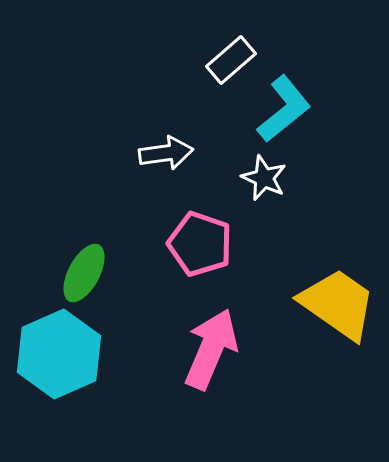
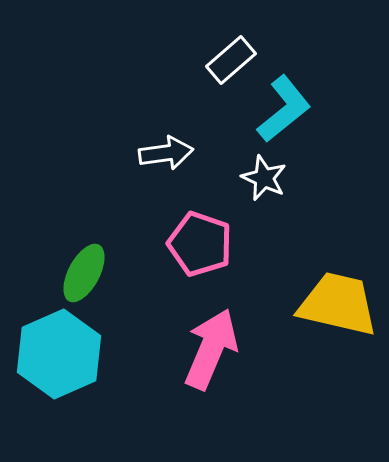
yellow trapezoid: rotated 22 degrees counterclockwise
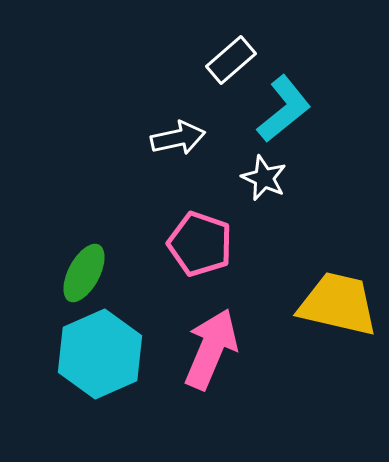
white arrow: moved 12 px right, 15 px up; rotated 4 degrees counterclockwise
cyan hexagon: moved 41 px right
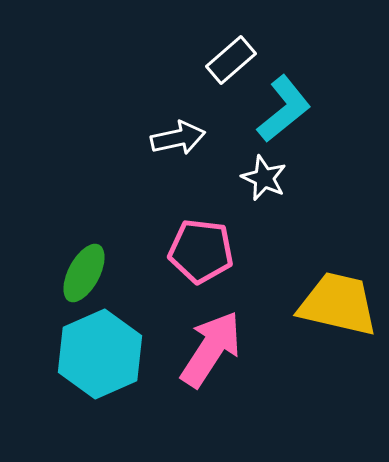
pink pentagon: moved 1 px right, 7 px down; rotated 12 degrees counterclockwise
pink arrow: rotated 10 degrees clockwise
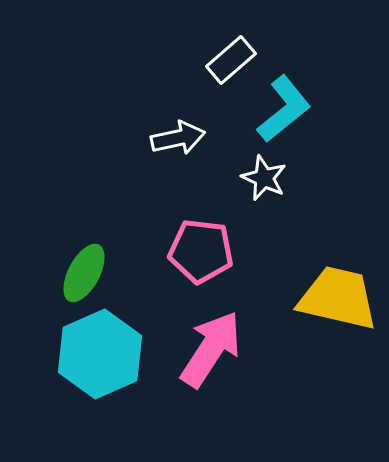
yellow trapezoid: moved 6 px up
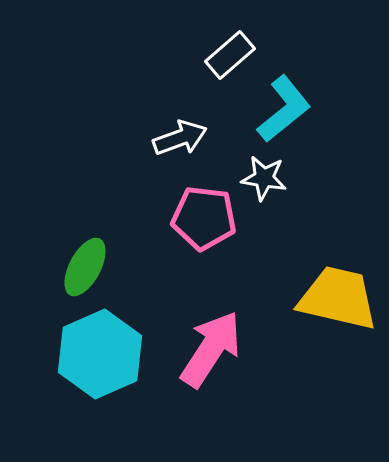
white rectangle: moved 1 px left, 5 px up
white arrow: moved 2 px right; rotated 8 degrees counterclockwise
white star: rotated 15 degrees counterclockwise
pink pentagon: moved 3 px right, 33 px up
green ellipse: moved 1 px right, 6 px up
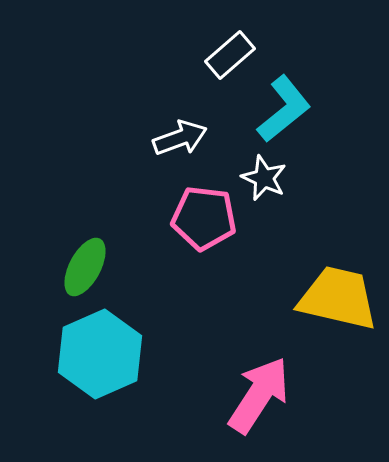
white star: rotated 15 degrees clockwise
pink arrow: moved 48 px right, 46 px down
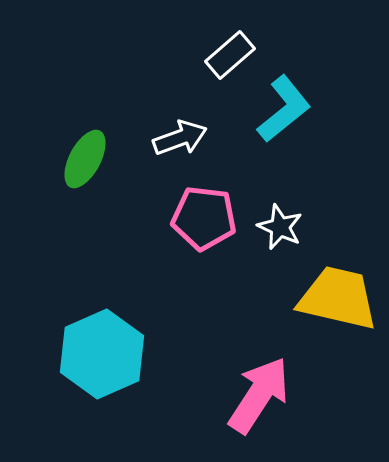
white star: moved 16 px right, 49 px down
green ellipse: moved 108 px up
cyan hexagon: moved 2 px right
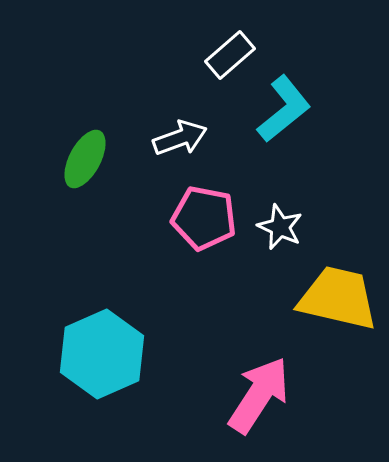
pink pentagon: rotated 4 degrees clockwise
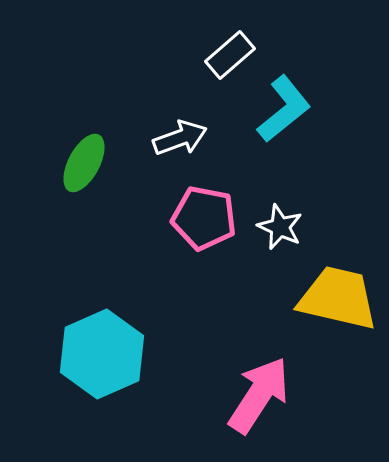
green ellipse: moved 1 px left, 4 px down
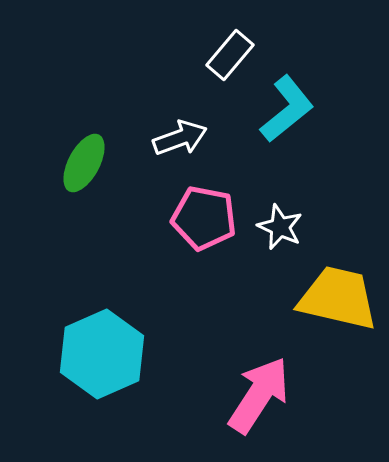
white rectangle: rotated 9 degrees counterclockwise
cyan L-shape: moved 3 px right
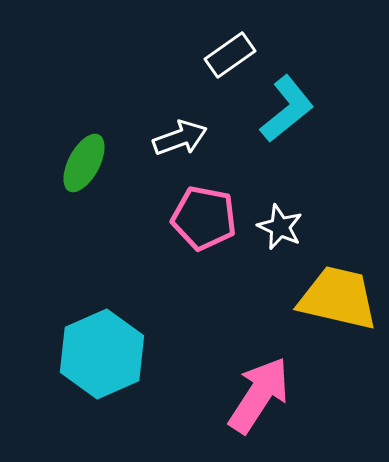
white rectangle: rotated 15 degrees clockwise
